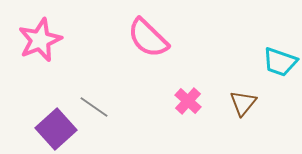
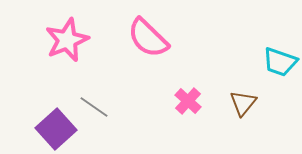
pink star: moved 27 px right
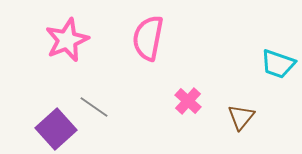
pink semicircle: rotated 57 degrees clockwise
cyan trapezoid: moved 2 px left, 2 px down
brown triangle: moved 2 px left, 14 px down
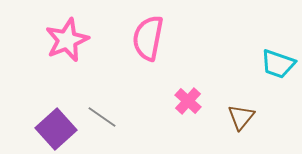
gray line: moved 8 px right, 10 px down
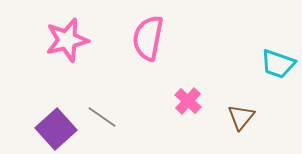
pink star: rotated 9 degrees clockwise
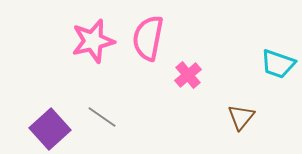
pink star: moved 26 px right, 1 px down
pink cross: moved 26 px up; rotated 8 degrees clockwise
purple square: moved 6 px left
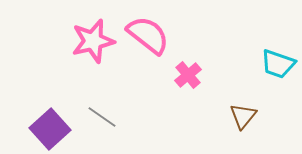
pink semicircle: moved 3 px up; rotated 117 degrees clockwise
brown triangle: moved 2 px right, 1 px up
